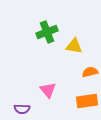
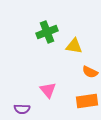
orange semicircle: rotated 140 degrees counterclockwise
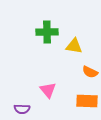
green cross: rotated 20 degrees clockwise
orange rectangle: rotated 10 degrees clockwise
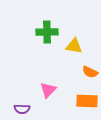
pink triangle: rotated 24 degrees clockwise
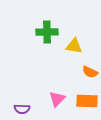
pink triangle: moved 9 px right, 9 px down
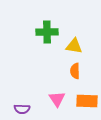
orange semicircle: moved 15 px left, 1 px up; rotated 63 degrees clockwise
pink triangle: rotated 18 degrees counterclockwise
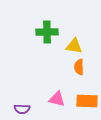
orange semicircle: moved 4 px right, 4 px up
pink triangle: rotated 42 degrees counterclockwise
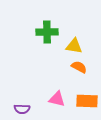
orange semicircle: rotated 119 degrees clockwise
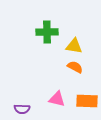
orange semicircle: moved 4 px left
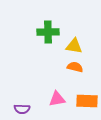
green cross: moved 1 px right
orange semicircle: rotated 14 degrees counterclockwise
pink triangle: rotated 24 degrees counterclockwise
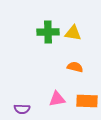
yellow triangle: moved 1 px left, 13 px up
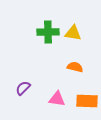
pink triangle: rotated 18 degrees clockwise
purple semicircle: moved 1 px right, 21 px up; rotated 133 degrees clockwise
